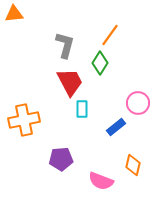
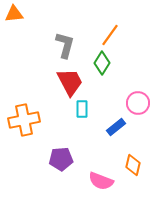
green diamond: moved 2 px right
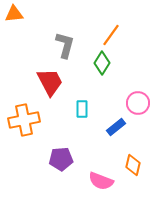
orange line: moved 1 px right
red trapezoid: moved 20 px left
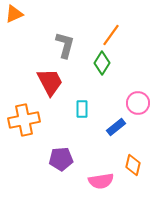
orange triangle: rotated 18 degrees counterclockwise
pink semicircle: rotated 30 degrees counterclockwise
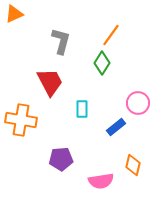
gray L-shape: moved 4 px left, 4 px up
orange cross: moved 3 px left; rotated 20 degrees clockwise
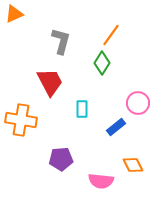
orange diamond: rotated 40 degrees counterclockwise
pink semicircle: rotated 15 degrees clockwise
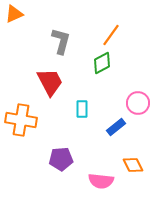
green diamond: rotated 30 degrees clockwise
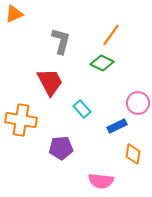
green diamond: rotated 55 degrees clockwise
cyan rectangle: rotated 42 degrees counterclockwise
blue rectangle: moved 1 px right, 1 px up; rotated 12 degrees clockwise
purple pentagon: moved 11 px up
orange diamond: moved 11 px up; rotated 35 degrees clockwise
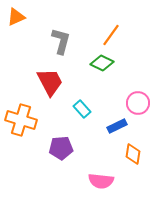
orange triangle: moved 2 px right, 3 px down
orange cross: rotated 8 degrees clockwise
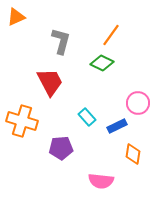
cyan rectangle: moved 5 px right, 8 px down
orange cross: moved 1 px right, 1 px down
